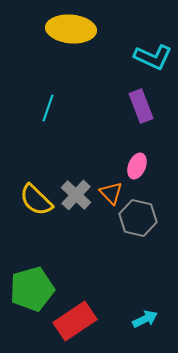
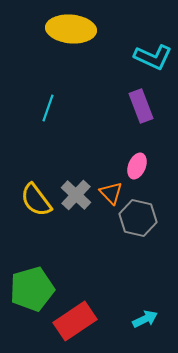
yellow semicircle: rotated 9 degrees clockwise
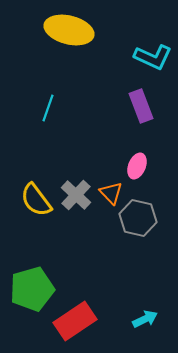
yellow ellipse: moved 2 px left, 1 px down; rotated 9 degrees clockwise
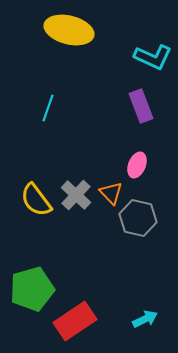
pink ellipse: moved 1 px up
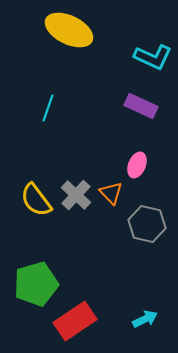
yellow ellipse: rotated 12 degrees clockwise
purple rectangle: rotated 44 degrees counterclockwise
gray hexagon: moved 9 px right, 6 px down
green pentagon: moved 4 px right, 5 px up
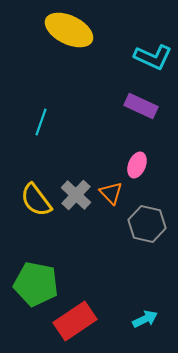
cyan line: moved 7 px left, 14 px down
green pentagon: rotated 27 degrees clockwise
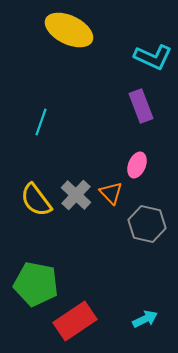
purple rectangle: rotated 44 degrees clockwise
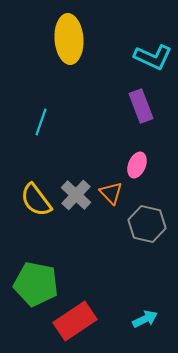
yellow ellipse: moved 9 px down; rotated 60 degrees clockwise
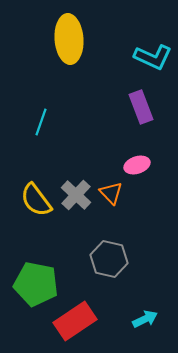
purple rectangle: moved 1 px down
pink ellipse: rotated 50 degrees clockwise
gray hexagon: moved 38 px left, 35 px down
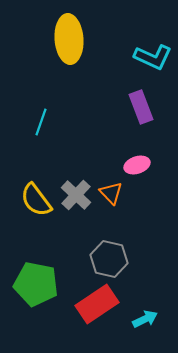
red rectangle: moved 22 px right, 17 px up
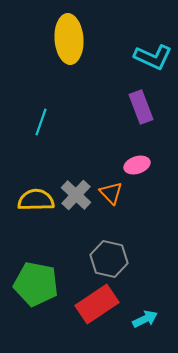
yellow semicircle: rotated 126 degrees clockwise
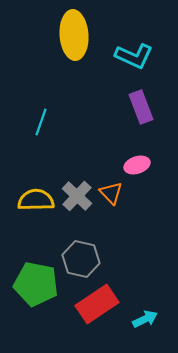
yellow ellipse: moved 5 px right, 4 px up
cyan L-shape: moved 19 px left, 1 px up
gray cross: moved 1 px right, 1 px down
gray hexagon: moved 28 px left
